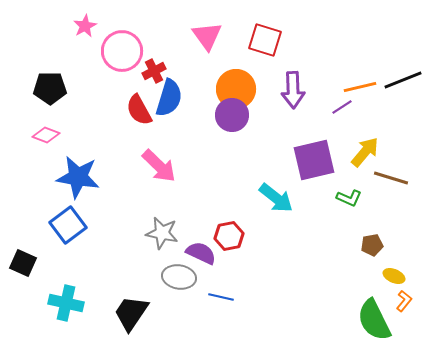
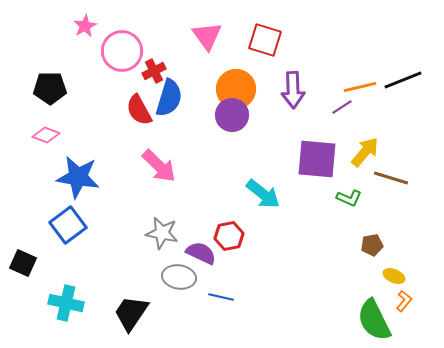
purple square: moved 3 px right, 1 px up; rotated 18 degrees clockwise
cyan arrow: moved 13 px left, 4 px up
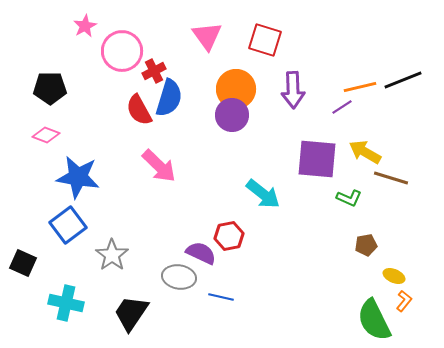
yellow arrow: rotated 100 degrees counterclockwise
gray star: moved 50 px left, 22 px down; rotated 24 degrees clockwise
brown pentagon: moved 6 px left
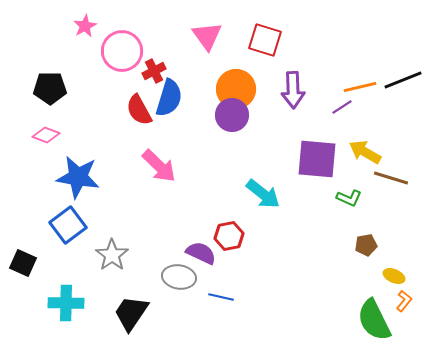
cyan cross: rotated 12 degrees counterclockwise
